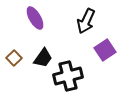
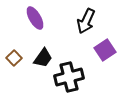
black cross: moved 1 px right, 1 px down
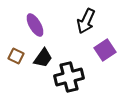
purple ellipse: moved 7 px down
brown square: moved 2 px right, 2 px up; rotated 21 degrees counterclockwise
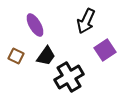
black trapezoid: moved 3 px right, 2 px up
black cross: rotated 16 degrees counterclockwise
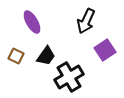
purple ellipse: moved 3 px left, 3 px up
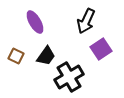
purple ellipse: moved 3 px right
purple square: moved 4 px left, 1 px up
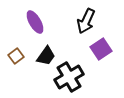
brown square: rotated 28 degrees clockwise
